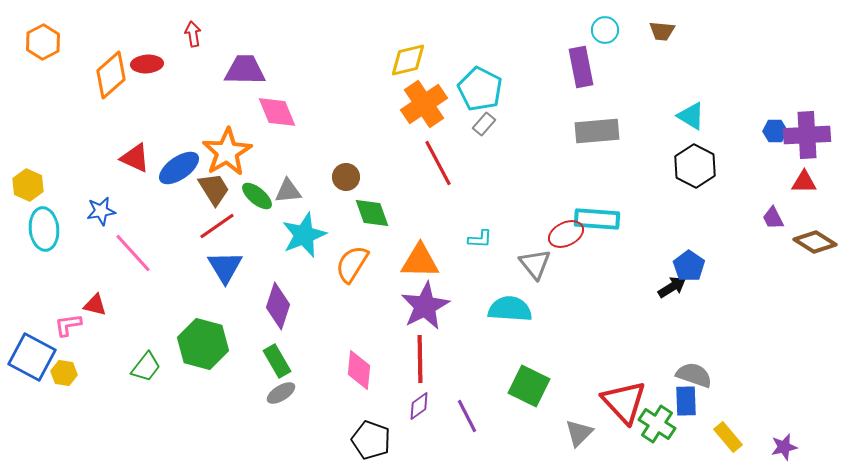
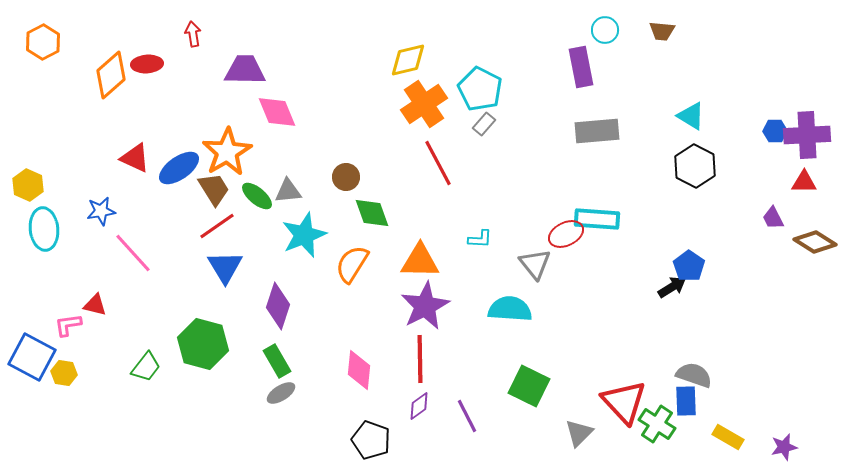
yellow rectangle at (728, 437): rotated 20 degrees counterclockwise
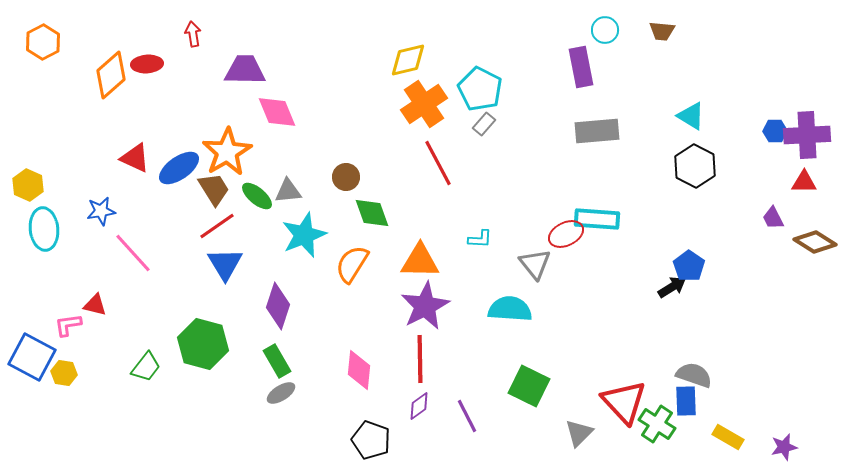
blue triangle at (225, 267): moved 3 px up
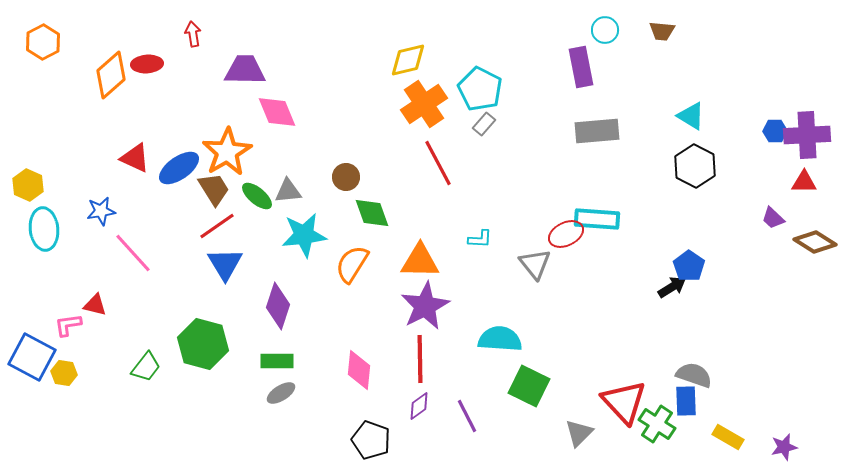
purple trapezoid at (773, 218): rotated 20 degrees counterclockwise
cyan star at (304, 235): rotated 15 degrees clockwise
cyan semicircle at (510, 309): moved 10 px left, 30 px down
green rectangle at (277, 361): rotated 60 degrees counterclockwise
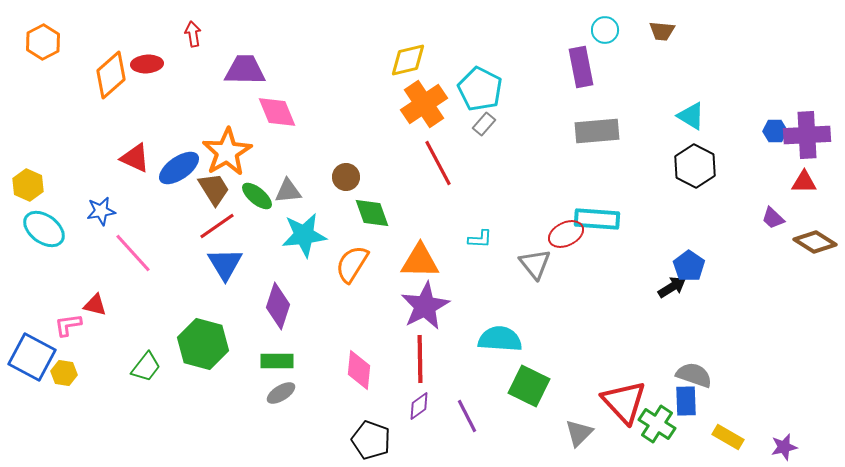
cyan ellipse at (44, 229): rotated 48 degrees counterclockwise
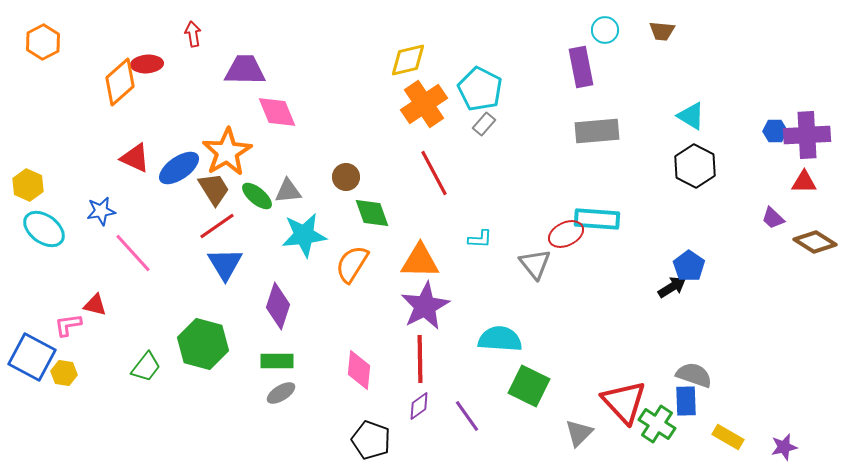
orange diamond at (111, 75): moved 9 px right, 7 px down
red line at (438, 163): moved 4 px left, 10 px down
purple line at (467, 416): rotated 8 degrees counterclockwise
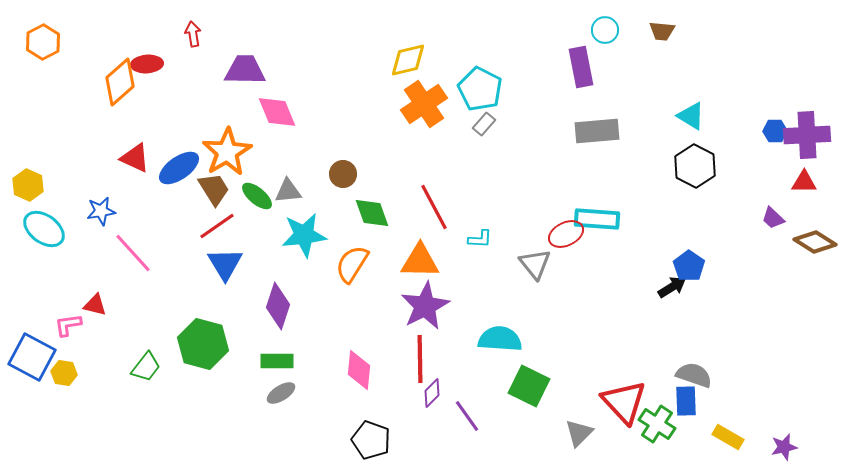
red line at (434, 173): moved 34 px down
brown circle at (346, 177): moved 3 px left, 3 px up
purple diamond at (419, 406): moved 13 px right, 13 px up; rotated 8 degrees counterclockwise
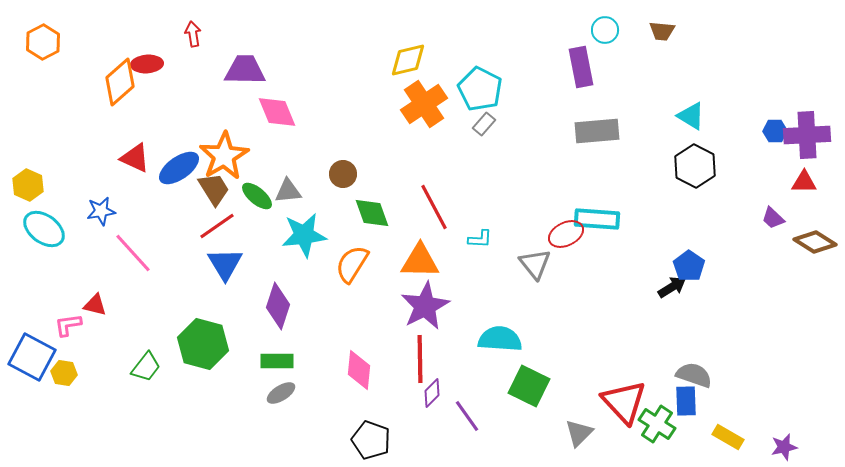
orange star at (227, 152): moved 3 px left, 4 px down
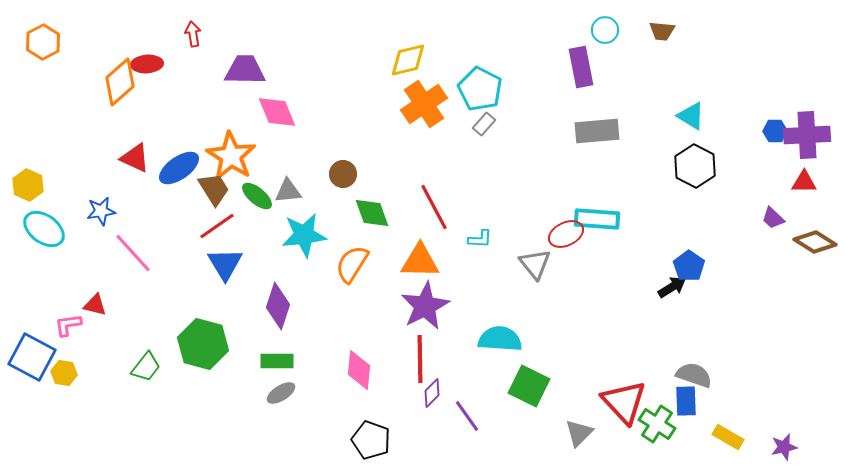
orange star at (224, 156): moved 7 px right; rotated 9 degrees counterclockwise
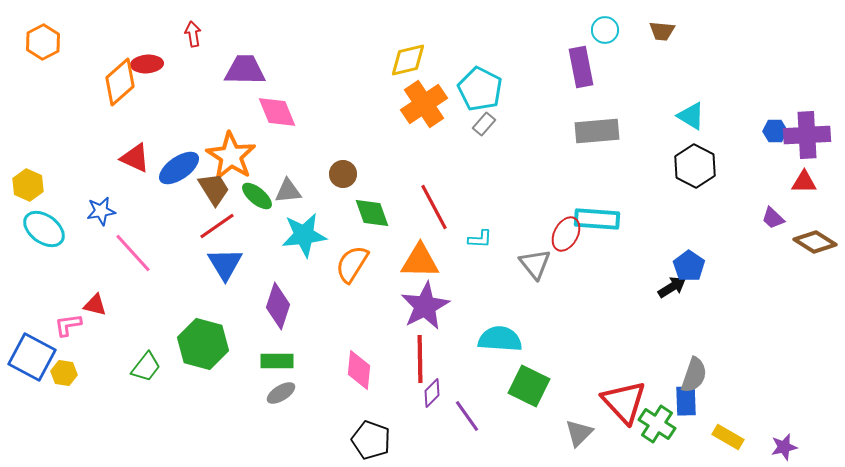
red ellipse at (566, 234): rotated 36 degrees counterclockwise
gray semicircle at (694, 375): rotated 90 degrees clockwise
